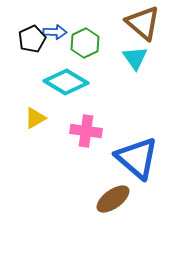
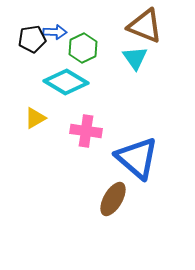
brown triangle: moved 2 px right, 3 px down; rotated 18 degrees counterclockwise
black pentagon: rotated 16 degrees clockwise
green hexagon: moved 2 px left, 5 px down
brown ellipse: rotated 24 degrees counterclockwise
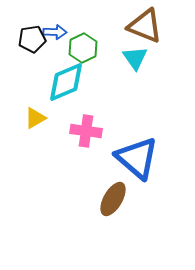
cyan diamond: rotated 54 degrees counterclockwise
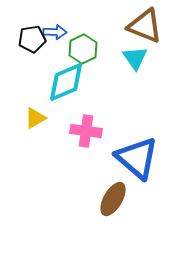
green hexagon: moved 1 px down
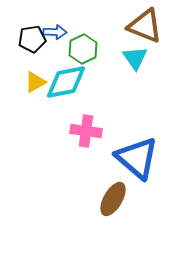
cyan diamond: rotated 12 degrees clockwise
yellow triangle: moved 36 px up
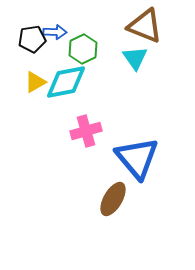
pink cross: rotated 24 degrees counterclockwise
blue triangle: rotated 9 degrees clockwise
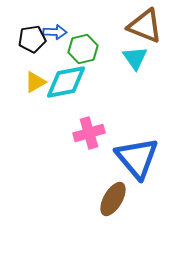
green hexagon: rotated 12 degrees clockwise
pink cross: moved 3 px right, 2 px down
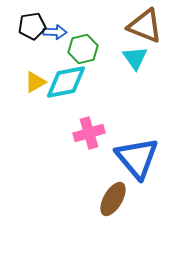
black pentagon: moved 13 px up
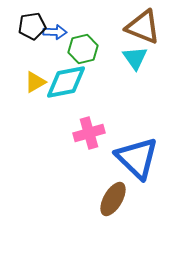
brown triangle: moved 2 px left, 1 px down
blue triangle: rotated 6 degrees counterclockwise
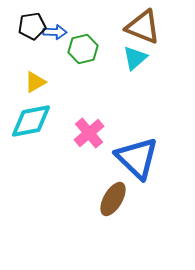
cyan triangle: rotated 24 degrees clockwise
cyan diamond: moved 35 px left, 39 px down
pink cross: rotated 24 degrees counterclockwise
